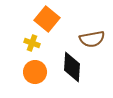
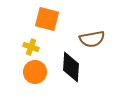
orange square: rotated 25 degrees counterclockwise
yellow cross: moved 1 px left, 4 px down
black diamond: moved 1 px left
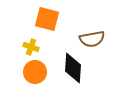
black diamond: moved 2 px right, 1 px down
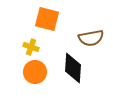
brown semicircle: moved 1 px left, 1 px up
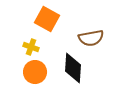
orange square: rotated 15 degrees clockwise
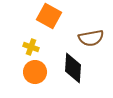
orange square: moved 2 px right, 3 px up
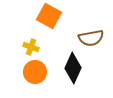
black diamond: rotated 20 degrees clockwise
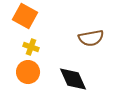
orange square: moved 24 px left
black diamond: moved 11 px down; rotated 48 degrees counterclockwise
orange circle: moved 7 px left
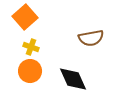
orange square: moved 1 px down; rotated 20 degrees clockwise
orange circle: moved 2 px right, 1 px up
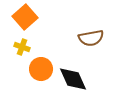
yellow cross: moved 9 px left
orange circle: moved 11 px right, 2 px up
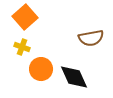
black diamond: moved 1 px right, 2 px up
